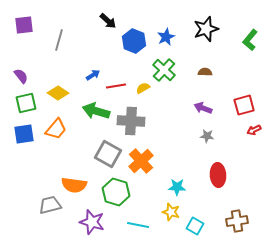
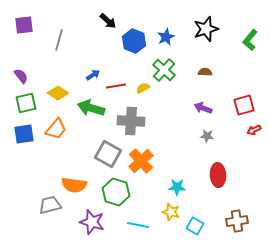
green arrow: moved 5 px left, 3 px up
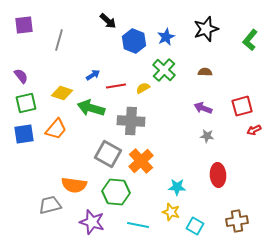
yellow diamond: moved 4 px right; rotated 15 degrees counterclockwise
red square: moved 2 px left, 1 px down
green hexagon: rotated 12 degrees counterclockwise
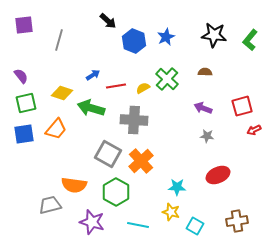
black star: moved 8 px right, 6 px down; rotated 25 degrees clockwise
green cross: moved 3 px right, 9 px down
gray cross: moved 3 px right, 1 px up
red ellipse: rotated 70 degrees clockwise
green hexagon: rotated 24 degrees clockwise
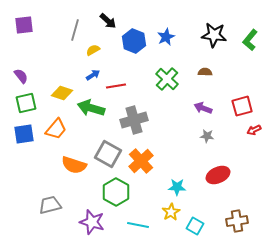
gray line: moved 16 px right, 10 px up
yellow semicircle: moved 50 px left, 38 px up
gray cross: rotated 20 degrees counterclockwise
orange semicircle: moved 20 px up; rotated 10 degrees clockwise
yellow star: rotated 24 degrees clockwise
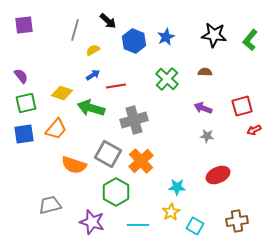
cyan line: rotated 10 degrees counterclockwise
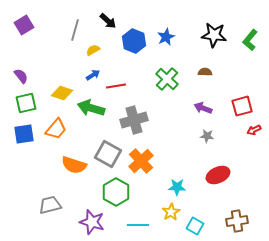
purple square: rotated 24 degrees counterclockwise
